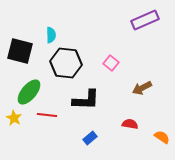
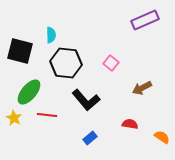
black L-shape: rotated 48 degrees clockwise
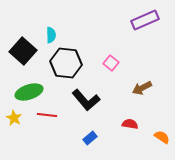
black square: moved 3 px right; rotated 28 degrees clockwise
green ellipse: rotated 32 degrees clockwise
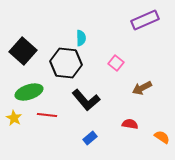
cyan semicircle: moved 30 px right, 3 px down
pink square: moved 5 px right
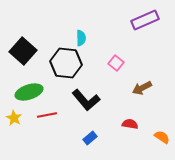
red line: rotated 18 degrees counterclockwise
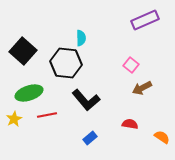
pink square: moved 15 px right, 2 px down
green ellipse: moved 1 px down
yellow star: moved 1 px down; rotated 14 degrees clockwise
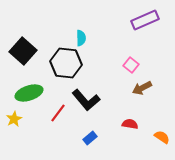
red line: moved 11 px right, 2 px up; rotated 42 degrees counterclockwise
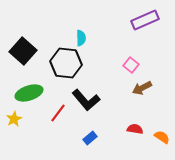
red semicircle: moved 5 px right, 5 px down
